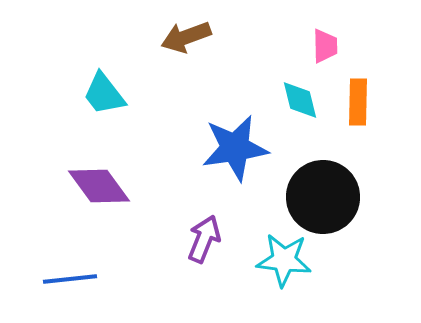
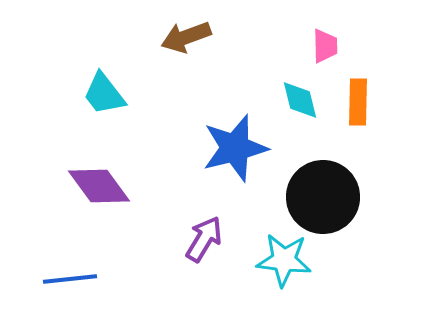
blue star: rotated 6 degrees counterclockwise
purple arrow: rotated 9 degrees clockwise
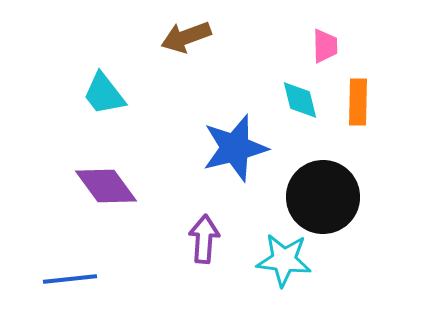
purple diamond: moved 7 px right
purple arrow: rotated 27 degrees counterclockwise
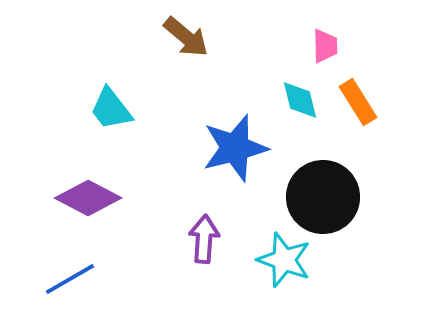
brown arrow: rotated 120 degrees counterclockwise
cyan trapezoid: moved 7 px right, 15 px down
orange rectangle: rotated 33 degrees counterclockwise
purple diamond: moved 18 px left, 12 px down; rotated 26 degrees counterclockwise
cyan star: rotated 14 degrees clockwise
blue line: rotated 24 degrees counterclockwise
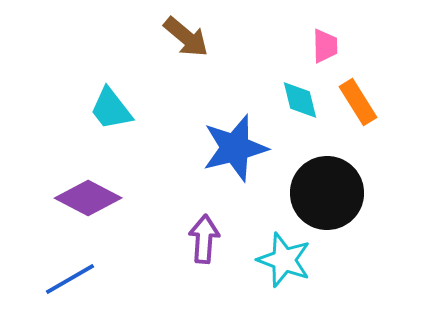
black circle: moved 4 px right, 4 px up
